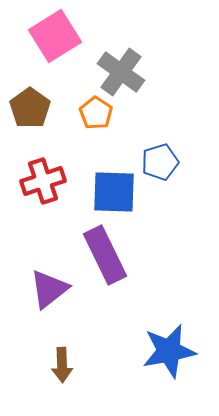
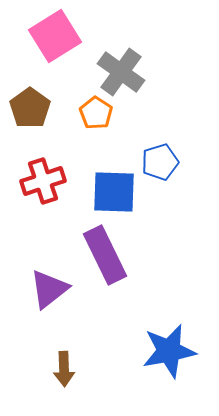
brown arrow: moved 2 px right, 4 px down
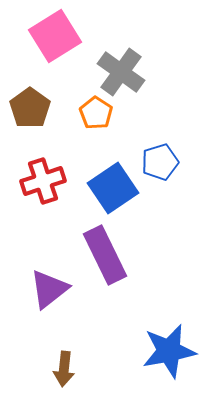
blue square: moved 1 px left, 4 px up; rotated 36 degrees counterclockwise
brown arrow: rotated 8 degrees clockwise
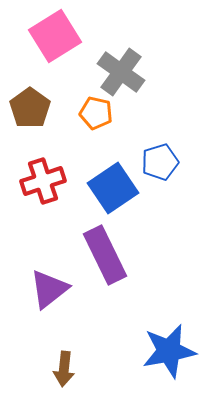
orange pentagon: rotated 20 degrees counterclockwise
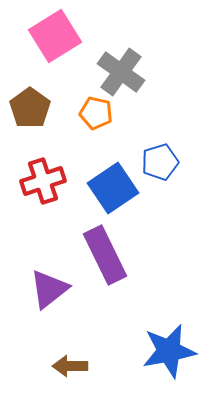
brown arrow: moved 6 px right, 3 px up; rotated 84 degrees clockwise
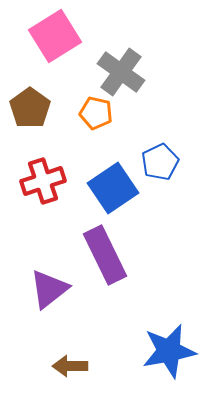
blue pentagon: rotated 9 degrees counterclockwise
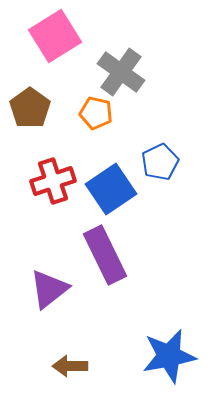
red cross: moved 10 px right
blue square: moved 2 px left, 1 px down
blue star: moved 5 px down
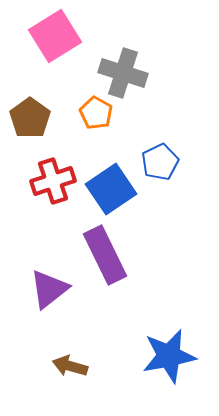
gray cross: moved 2 px right, 1 px down; rotated 18 degrees counterclockwise
brown pentagon: moved 10 px down
orange pentagon: rotated 16 degrees clockwise
brown arrow: rotated 16 degrees clockwise
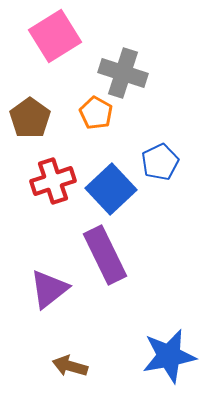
blue square: rotated 9 degrees counterclockwise
